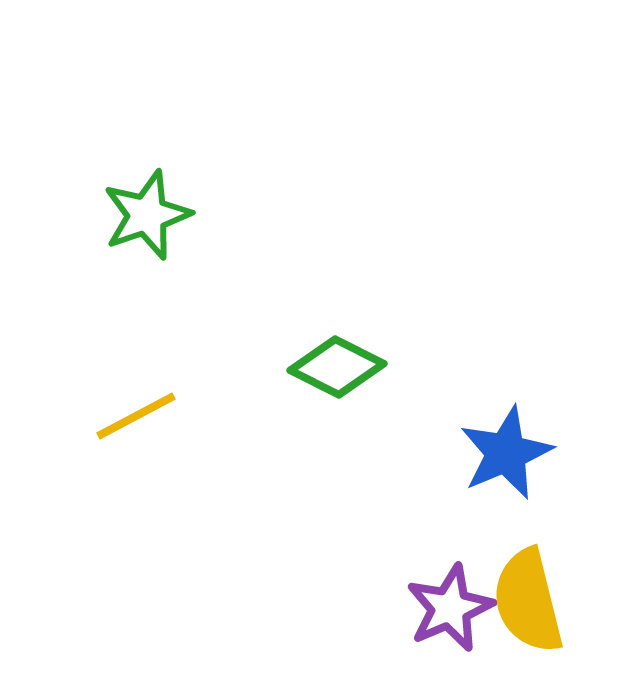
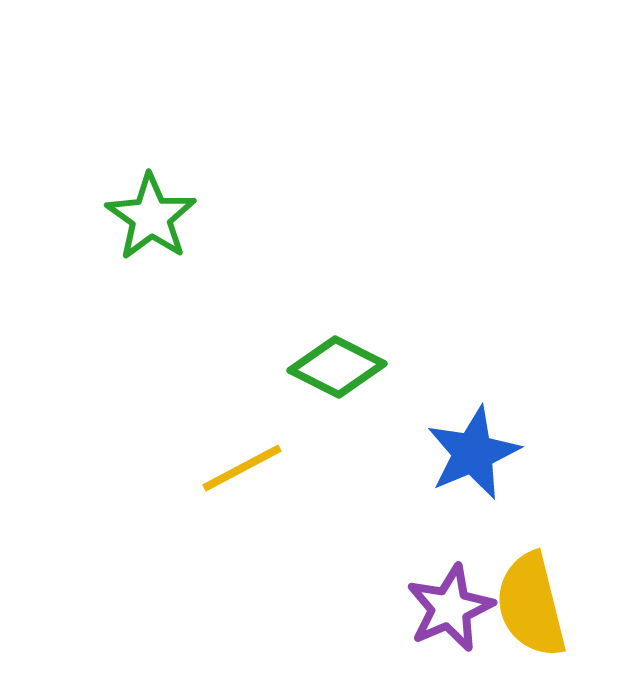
green star: moved 4 px right, 2 px down; rotated 18 degrees counterclockwise
yellow line: moved 106 px right, 52 px down
blue star: moved 33 px left
yellow semicircle: moved 3 px right, 4 px down
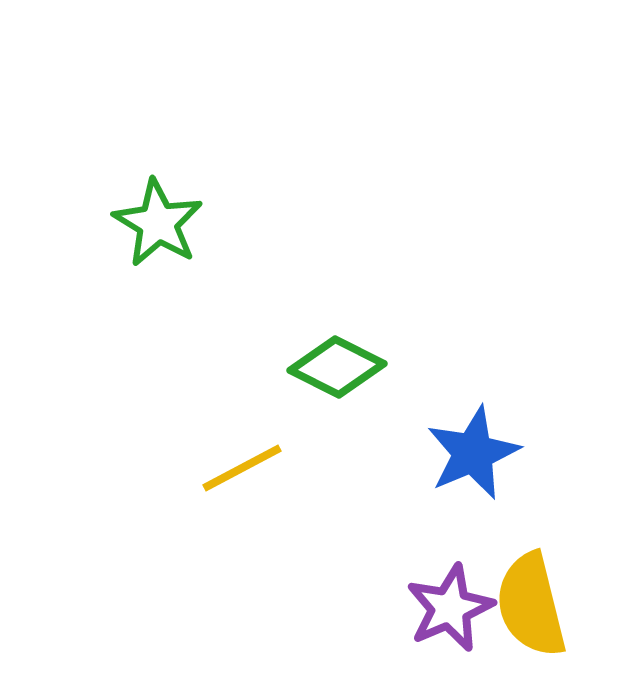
green star: moved 7 px right, 6 px down; rotated 4 degrees counterclockwise
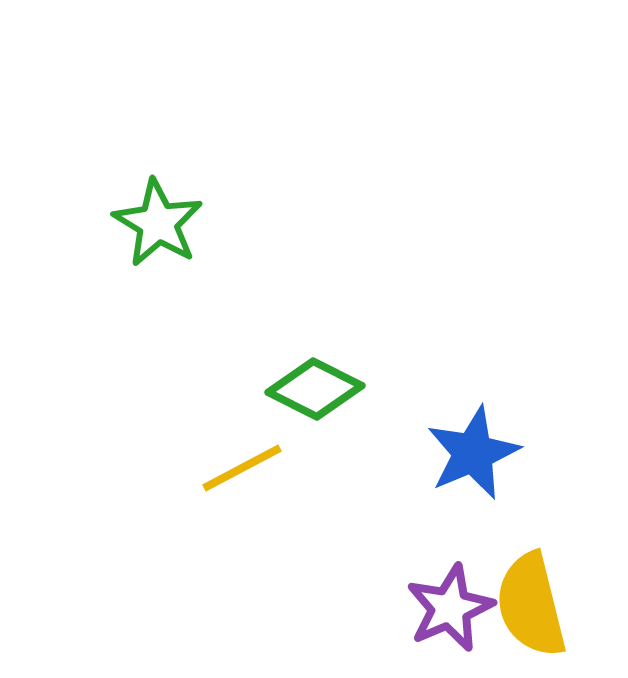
green diamond: moved 22 px left, 22 px down
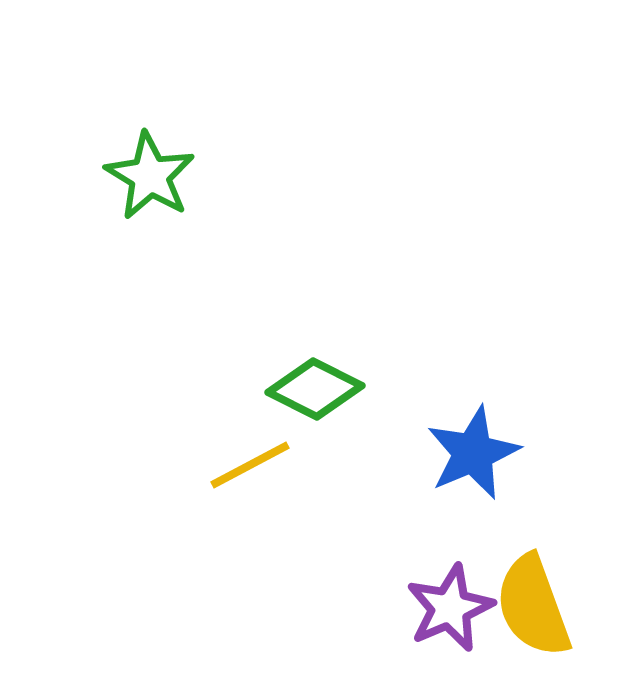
green star: moved 8 px left, 47 px up
yellow line: moved 8 px right, 3 px up
yellow semicircle: moved 2 px right, 1 px down; rotated 6 degrees counterclockwise
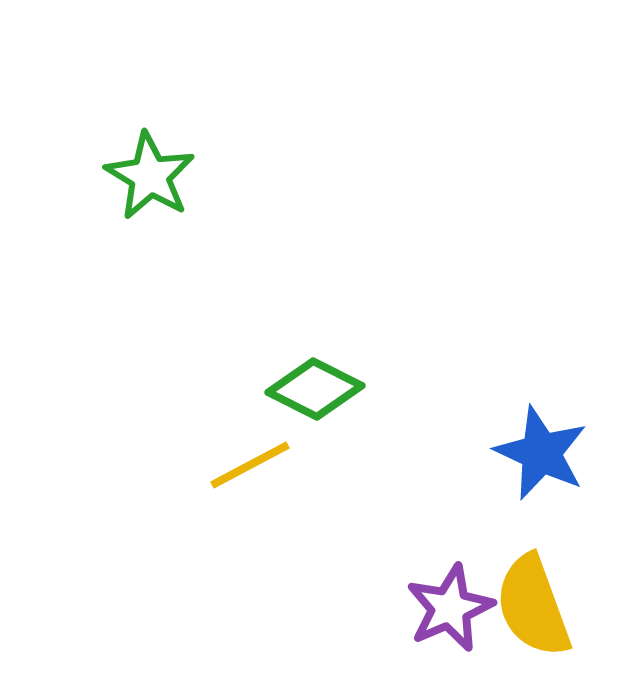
blue star: moved 68 px right; rotated 24 degrees counterclockwise
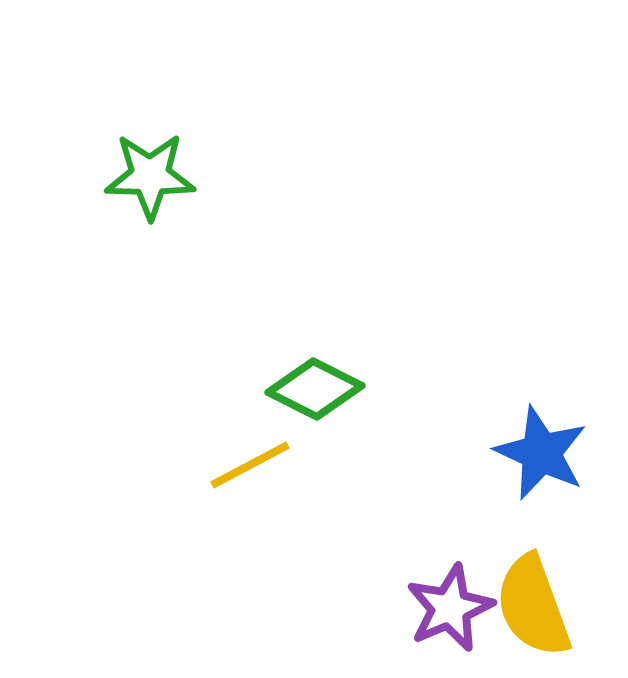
green star: rotated 30 degrees counterclockwise
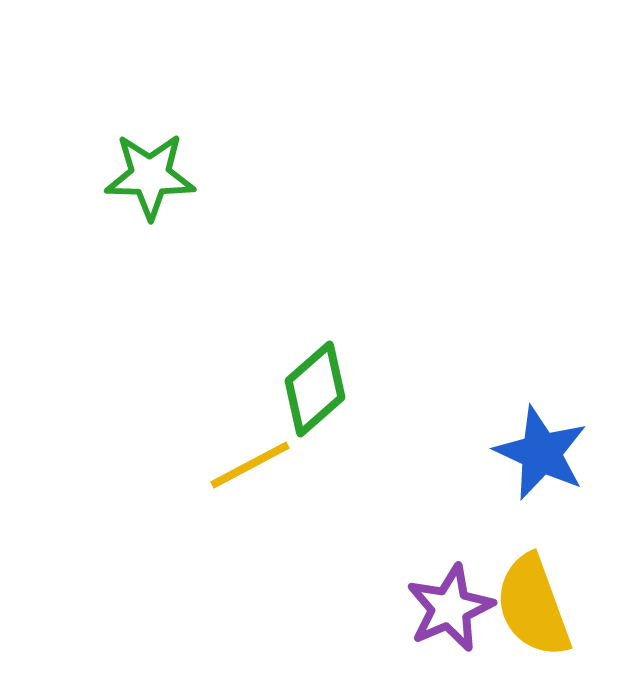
green diamond: rotated 68 degrees counterclockwise
